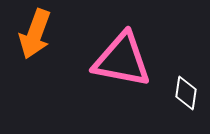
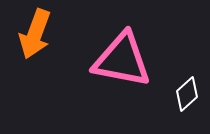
white diamond: moved 1 px right, 1 px down; rotated 40 degrees clockwise
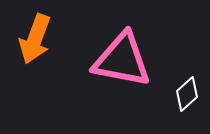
orange arrow: moved 5 px down
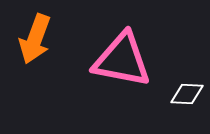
white diamond: rotated 44 degrees clockwise
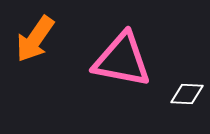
orange arrow: rotated 15 degrees clockwise
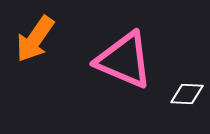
pink triangle: moved 2 px right; rotated 12 degrees clockwise
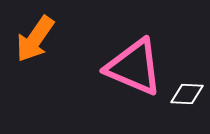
pink triangle: moved 10 px right, 7 px down
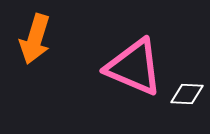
orange arrow: rotated 18 degrees counterclockwise
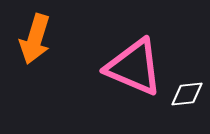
white diamond: rotated 8 degrees counterclockwise
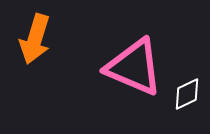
white diamond: rotated 20 degrees counterclockwise
